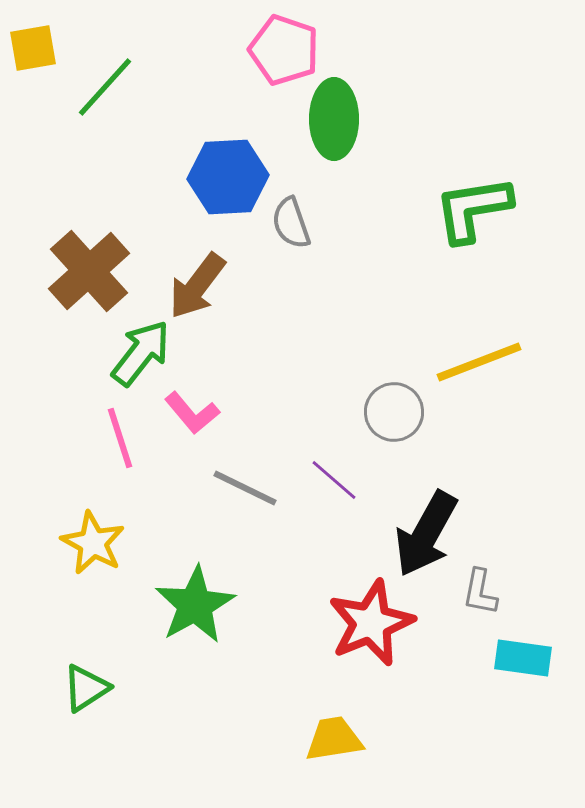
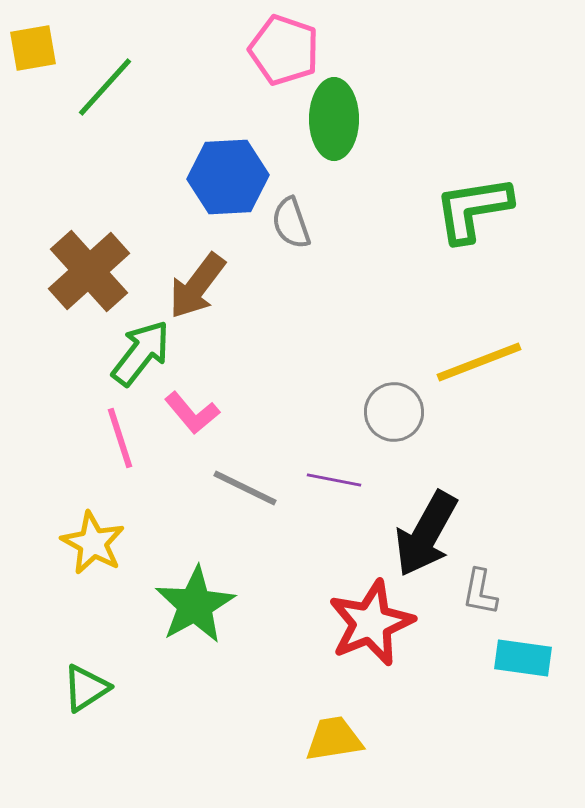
purple line: rotated 30 degrees counterclockwise
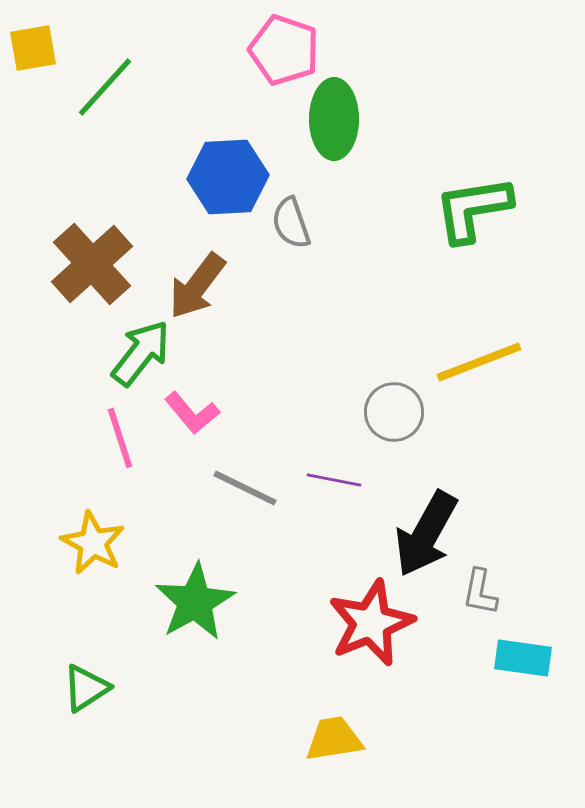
brown cross: moved 3 px right, 7 px up
green star: moved 3 px up
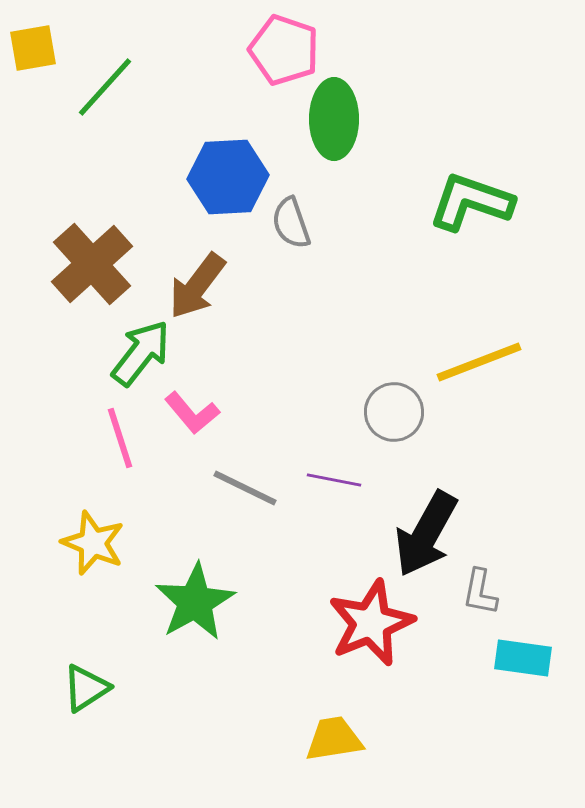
green L-shape: moved 2 px left, 7 px up; rotated 28 degrees clockwise
yellow star: rotated 6 degrees counterclockwise
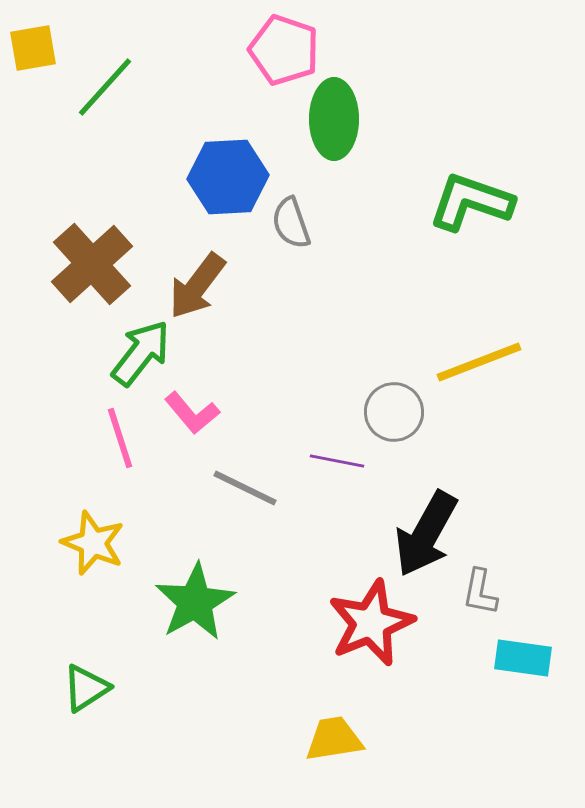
purple line: moved 3 px right, 19 px up
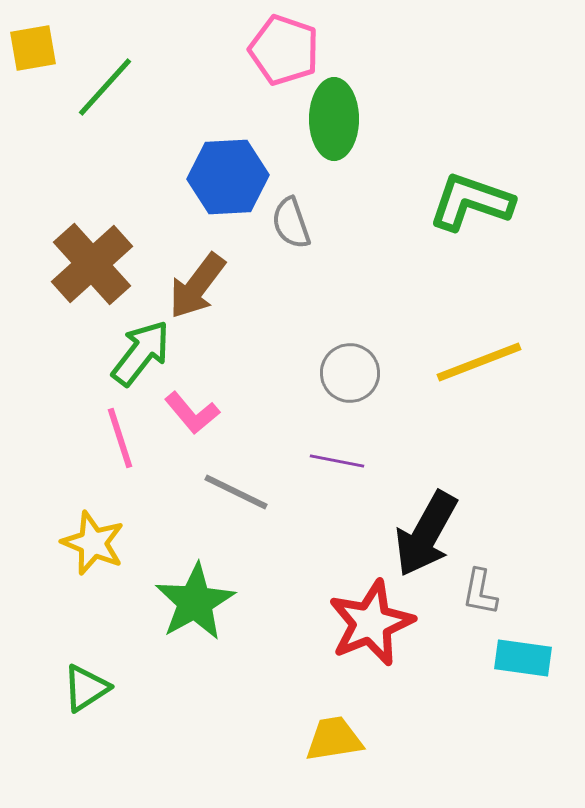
gray circle: moved 44 px left, 39 px up
gray line: moved 9 px left, 4 px down
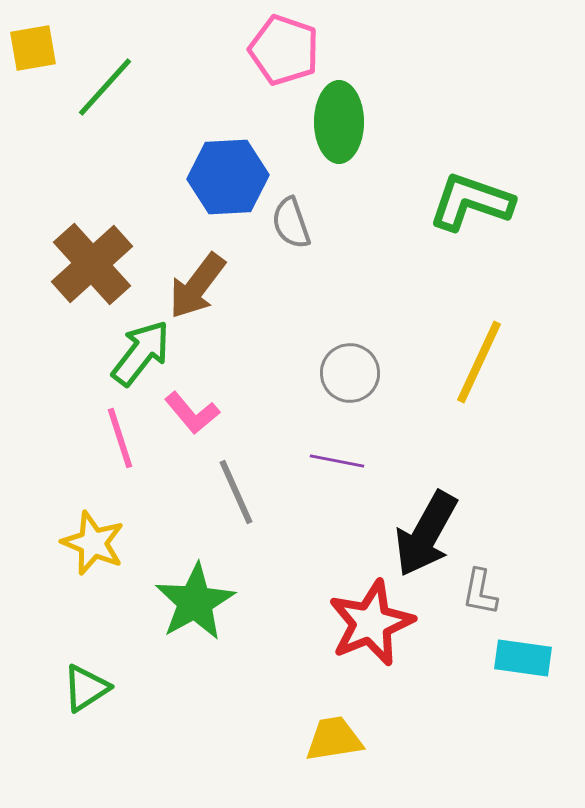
green ellipse: moved 5 px right, 3 px down
yellow line: rotated 44 degrees counterclockwise
gray line: rotated 40 degrees clockwise
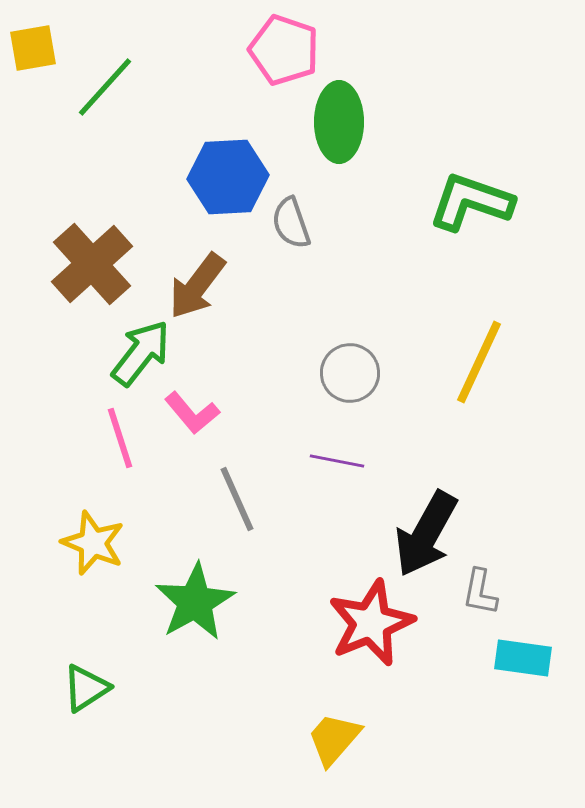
gray line: moved 1 px right, 7 px down
yellow trapezoid: rotated 40 degrees counterclockwise
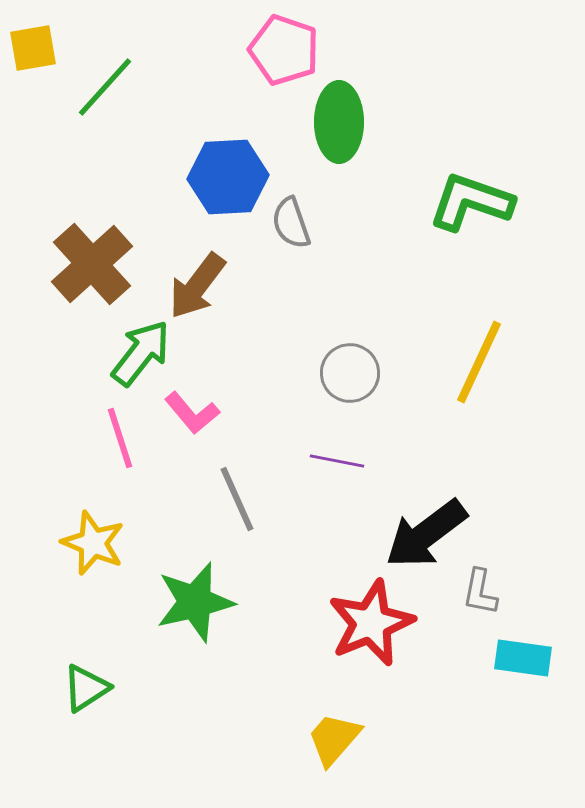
black arrow: rotated 24 degrees clockwise
green star: rotated 16 degrees clockwise
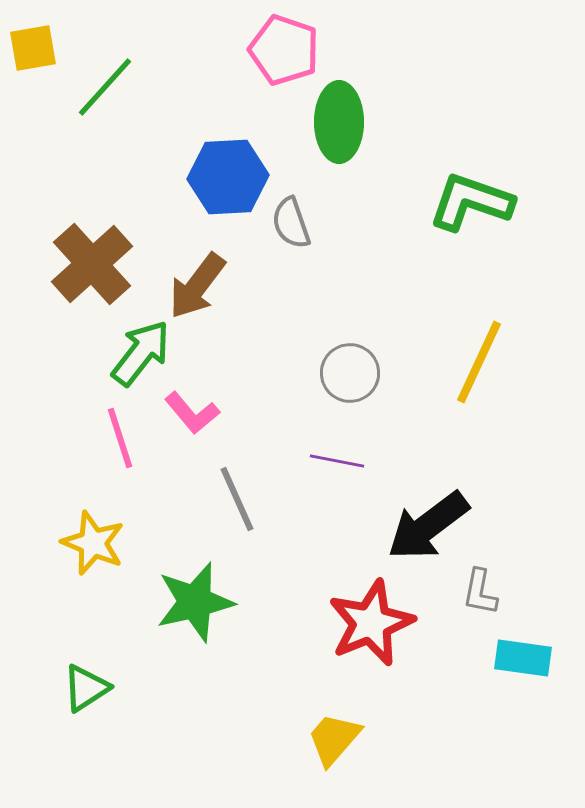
black arrow: moved 2 px right, 8 px up
